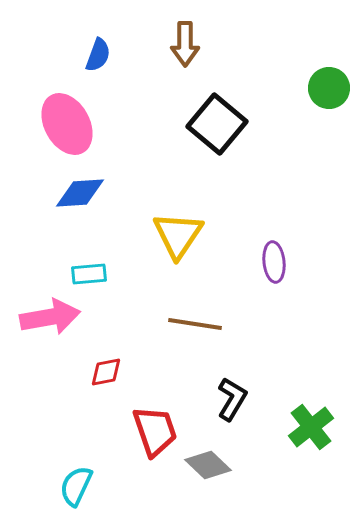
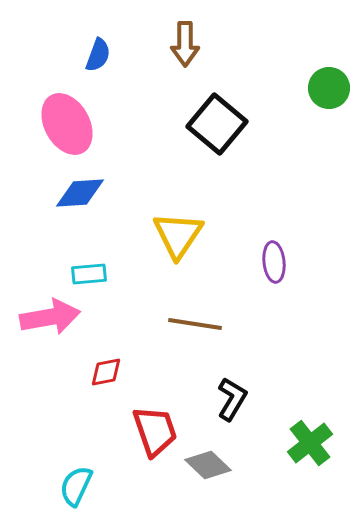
green cross: moved 1 px left, 16 px down
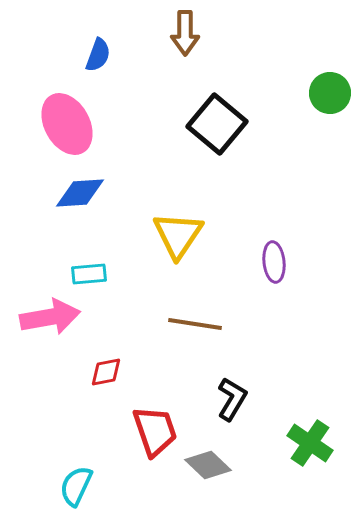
brown arrow: moved 11 px up
green circle: moved 1 px right, 5 px down
green cross: rotated 18 degrees counterclockwise
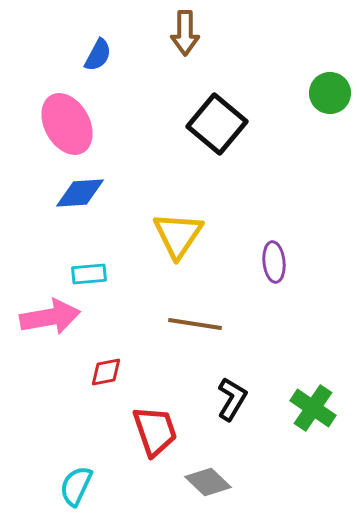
blue semicircle: rotated 8 degrees clockwise
green cross: moved 3 px right, 35 px up
gray diamond: moved 17 px down
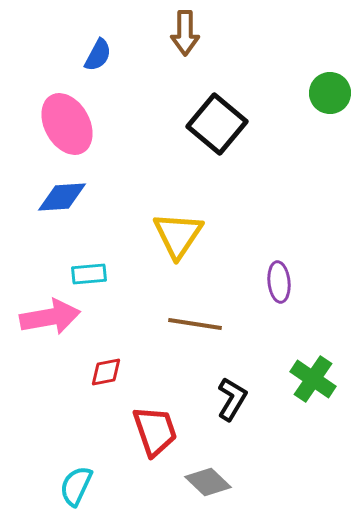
blue diamond: moved 18 px left, 4 px down
purple ellipse: moved 5 px right, 20 px down
green cross: moved 29 px up
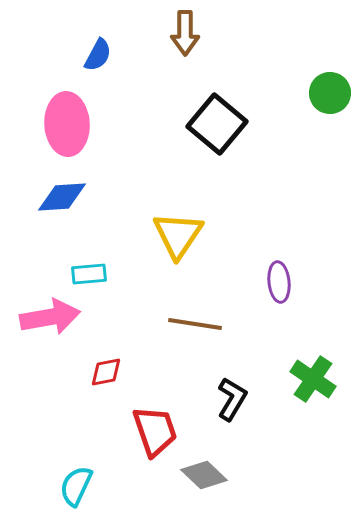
pink ellipse: rotated 26 degrees clockwise
gray diamond: moved 4 px left, 7 px up
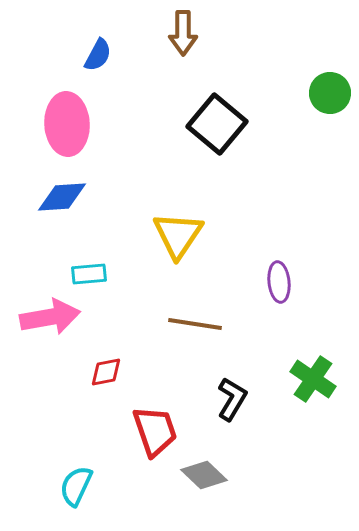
brown arrow: moved 2 px left
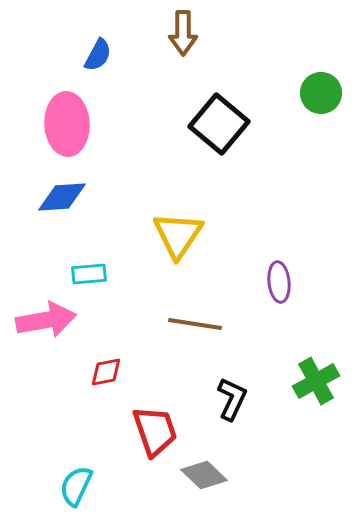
green circle: moved 9 px left
black square: moved 2 px right
pink arrow: moved 4 px left, 3 px down
green cross: moved 3 px right, 2 px down; rotated 27 degrees clockwise
black L-shape: rotated 6 degrees counterclockwise
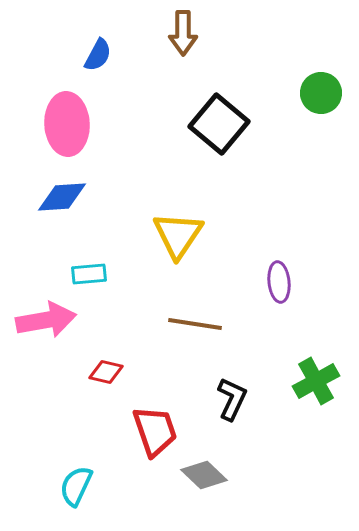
red diamond: rotated 24 degrees clockwise
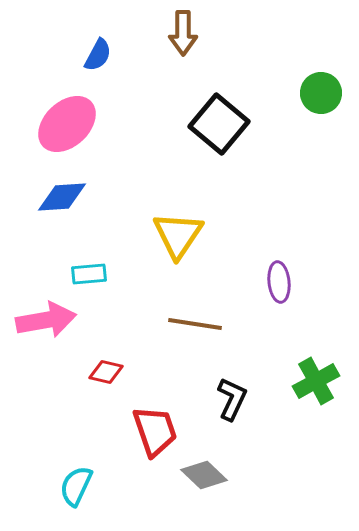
pink ellipse: rotated 50 degrees clockwise
